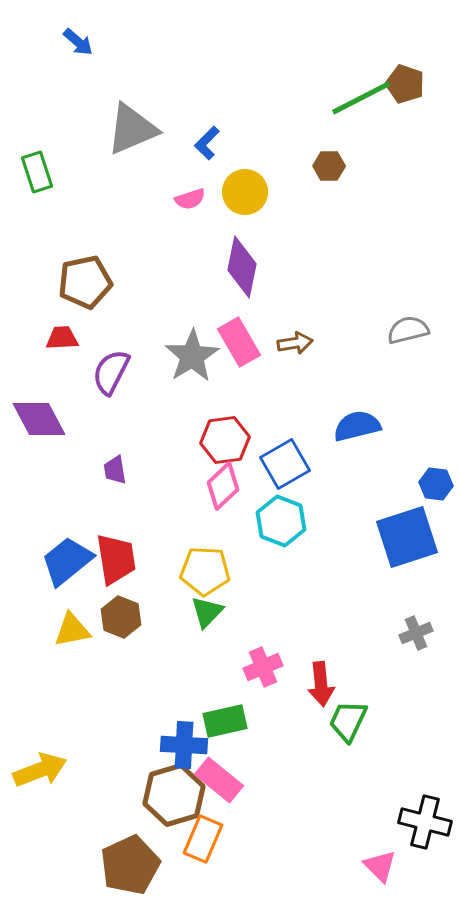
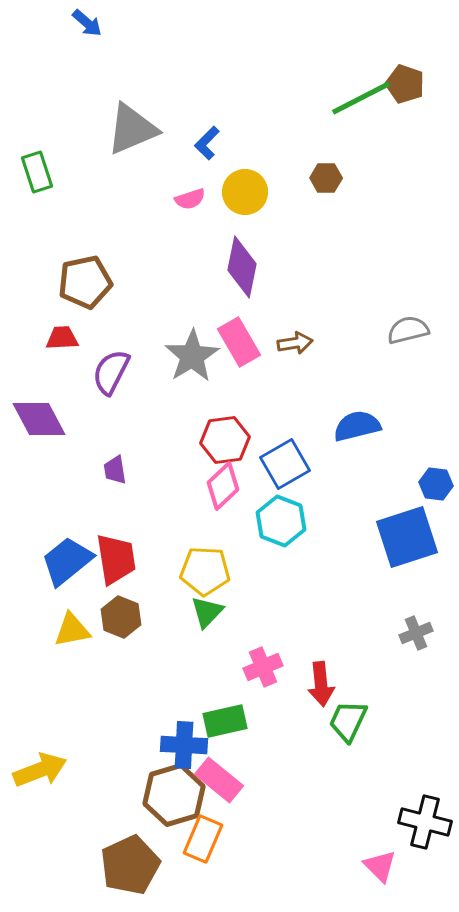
blue arrow at (78, 42): moved 9 px right, 19 px up
brown hexagon at (329, 166): moved 3 px left, 12 px down
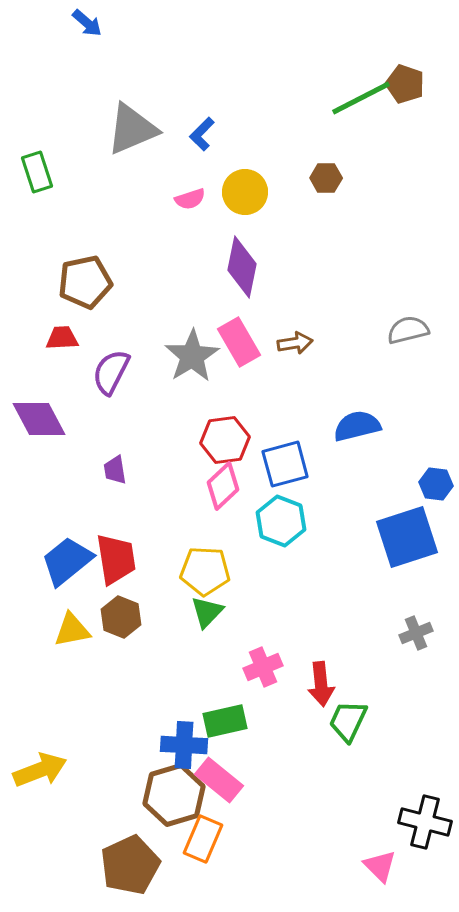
blue L-shape at (207, 143): moved 5 px left, 9 px up
blue square at (285, 464): rotated 15 degrees clockwise
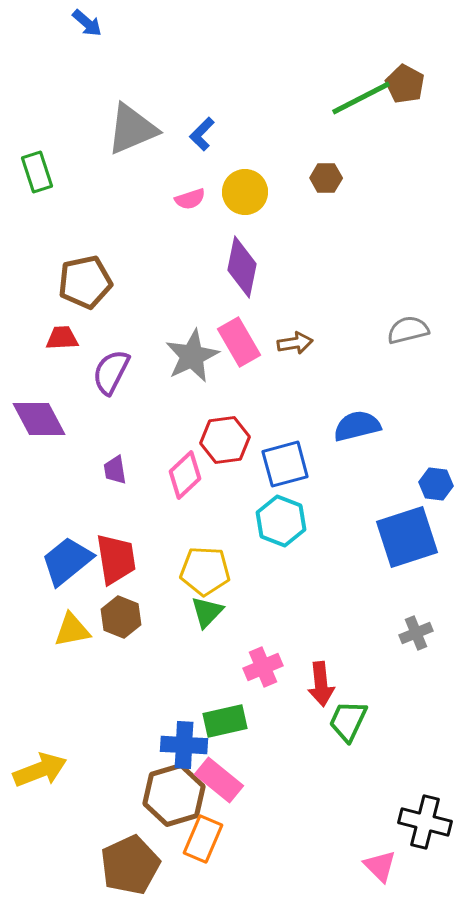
brown pentagon at (405, 84): rotated 9 degrees clockwise
gray star at (192, 356): rotated 6 degrees clockwise
pink diamond at (223, 486): moved 38 px left, 11 px up
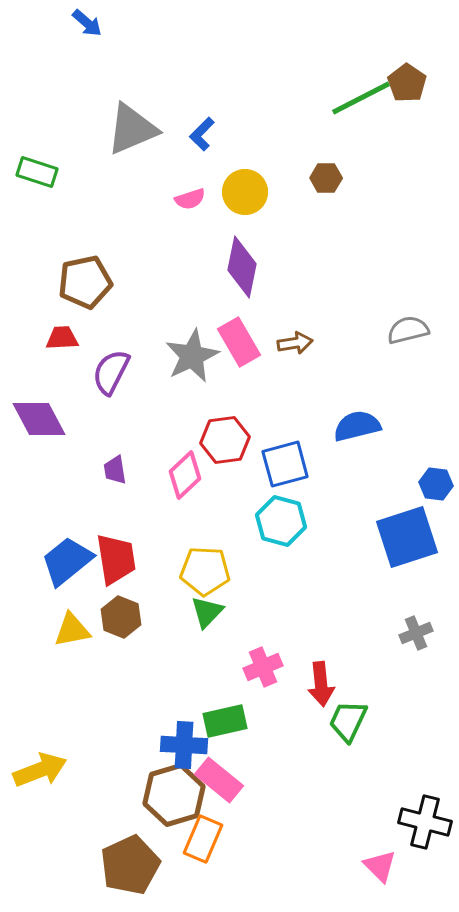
brown pentagon at (405, 84): moved 2 px right, 1 px up; rotated 6 degrees clockwise
green rectangle at (37, 172): rotated 54 degrees counterclockwise
cyan hexagon at (281, 521): rotated 6 degrees counterclockwise
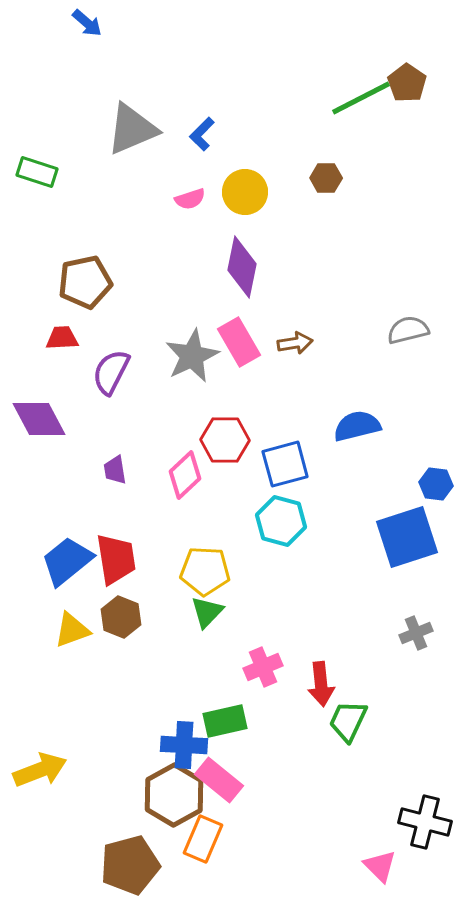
red hexagon at (225, 440): rotated 9 degrees clockwise
yellow triangle at (72, 630): rotated 9 degrees counterclockwise
brown hexagon at (174, 795): rotated 12 degrees counterclockwise
brown pentagon at (130, 865): rotated 10 degrees clockwise
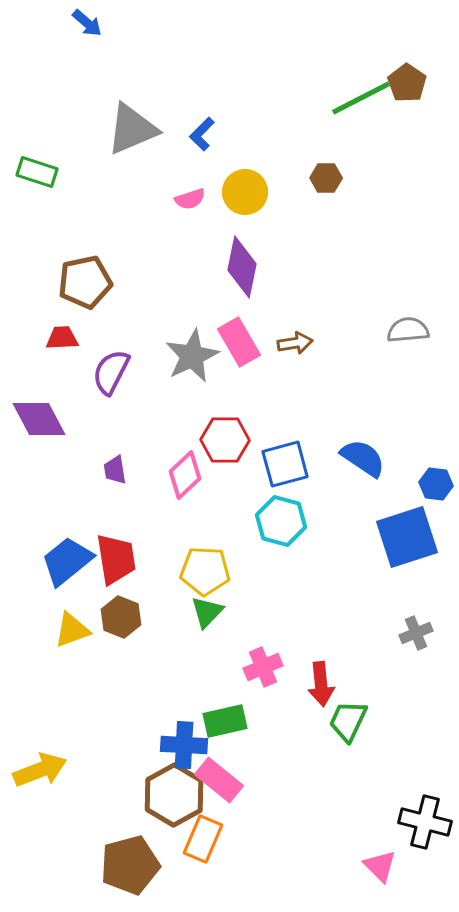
gray semicircle at (408, 330): rotated 9 degrees clockwise
blue semicircle at (357, 426): moved 6 px right, 32 px down; rotated 48 degrees clockwise
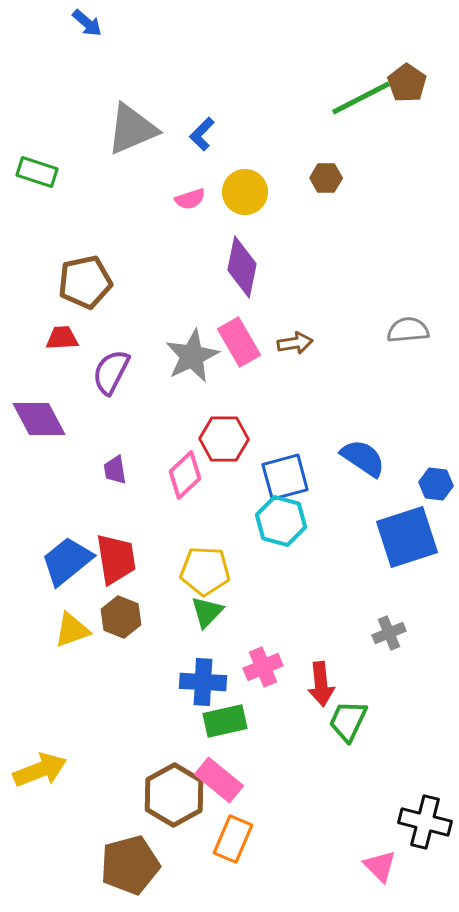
red hexagon at (225, 440): moved 1 px left, 1 px up
blue square at (285, 464): moved 13 px down
gray cross at (416, 633): moved 27 px left
blue cross at (184, 745): moved 19 px right, 63 px up
orange rectangle at (203, 839): moved 30 px right
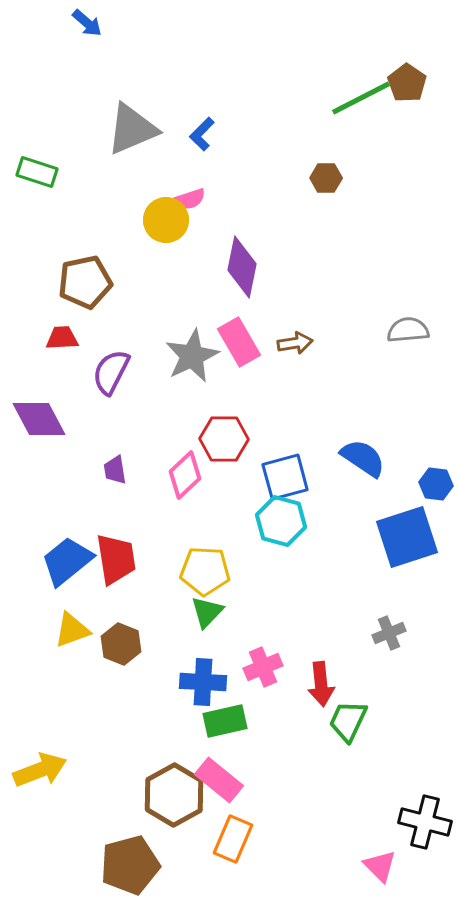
yellow circle at (245, 192): moved 79 px left, 28 px down
brown hexagon at (121, 617): moved 27 px down
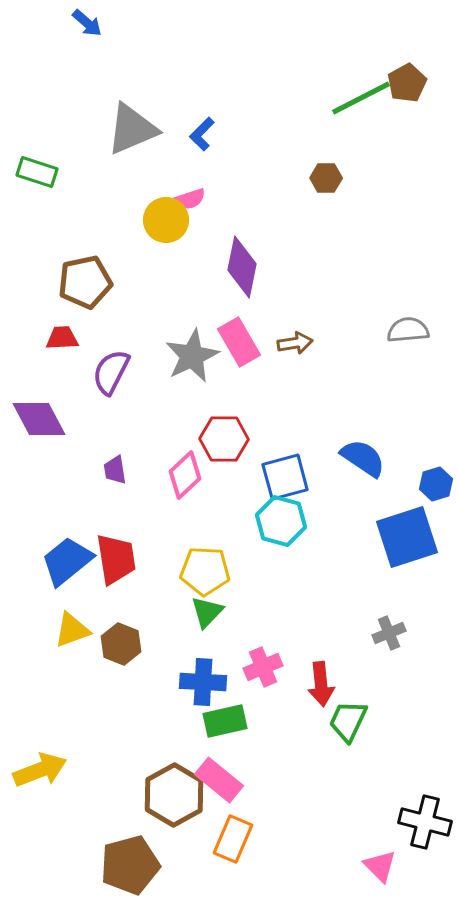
brown pentagon at (407, 83): rotated 9 degrees clockwise
blue hexagon at (436, 484): rotated 24 degrees counterclockwise
